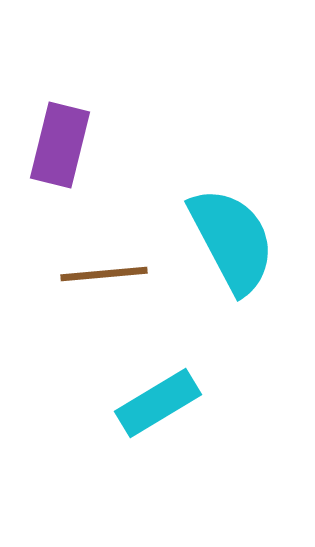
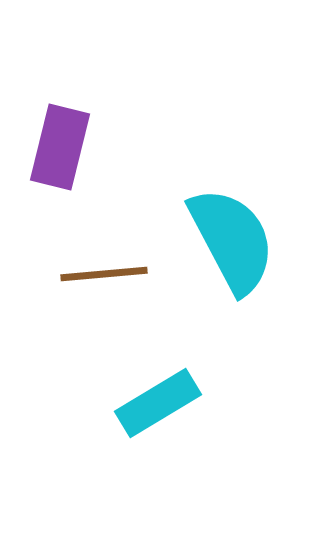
purple rectangle: moved 2 px down
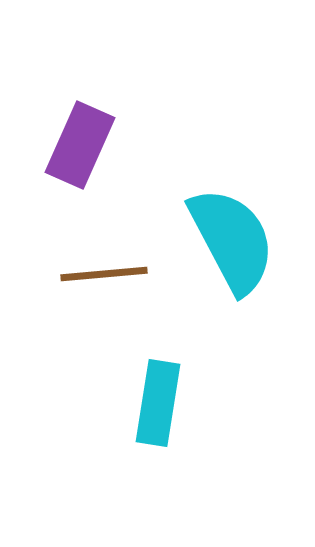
purple rectangle: moved 20 px right, 2 px up; rotated 10 degrees clockwise
cyan rectangle: rotated 50 degrees counterclockwise
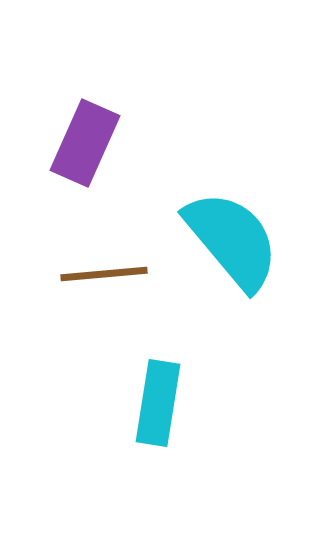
purple rectangle: moved 5 px right, 2 px up
cyan semicircle: rotated 12 degrees counterclockwise
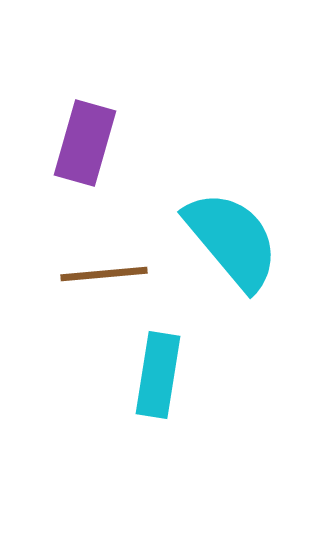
purple rectangle: rotated 8 degrees counterclockwise
cyan rectangle: moved 28 px up
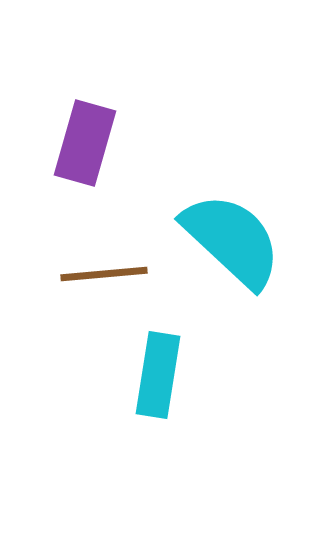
cyan semicircle: rotated 7 degrees counterclockwise
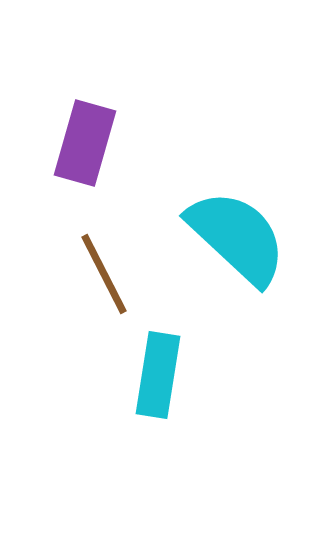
cyan semicircle: moved 5 px right, 3 px up
brown line: rotated 68 degrees clockwise
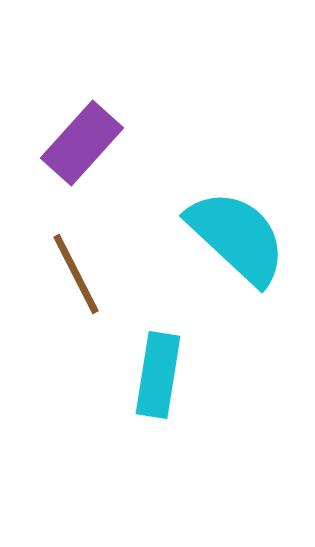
purple rectangle: moved 3 px left; rotated 26 degrees clockwise
brown line: moved 28 px left
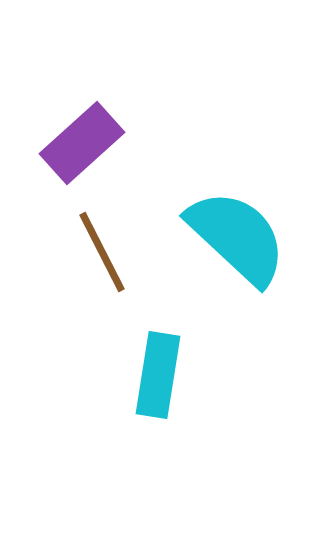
purple rectangle: rotated 6 degrees clockwise
brown line: moved 26 px right, 22 px up
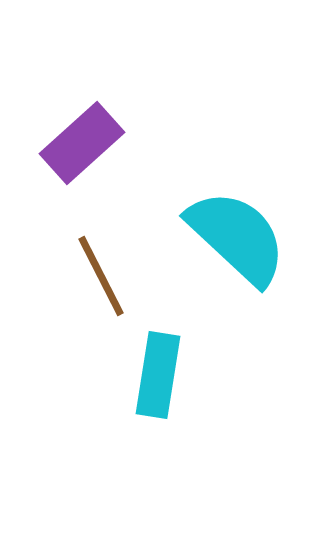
brown line: moved 1 px left, 24 px down
